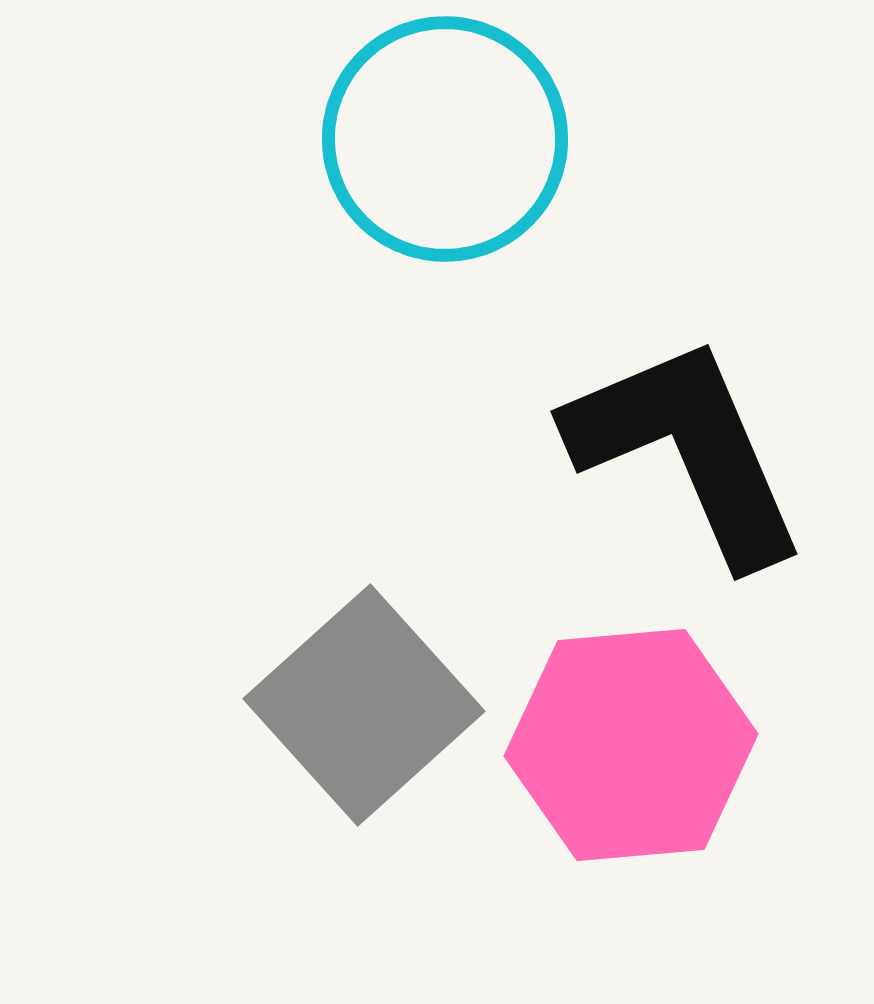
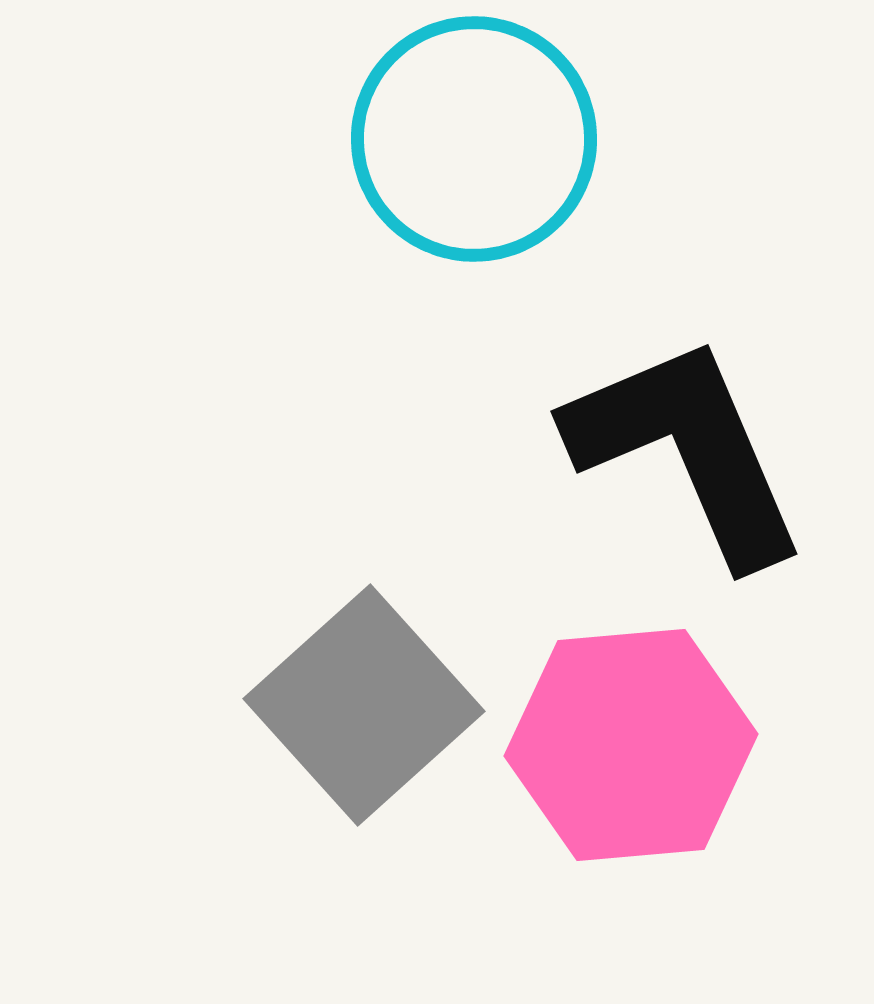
cyan circle: moved 29 px right
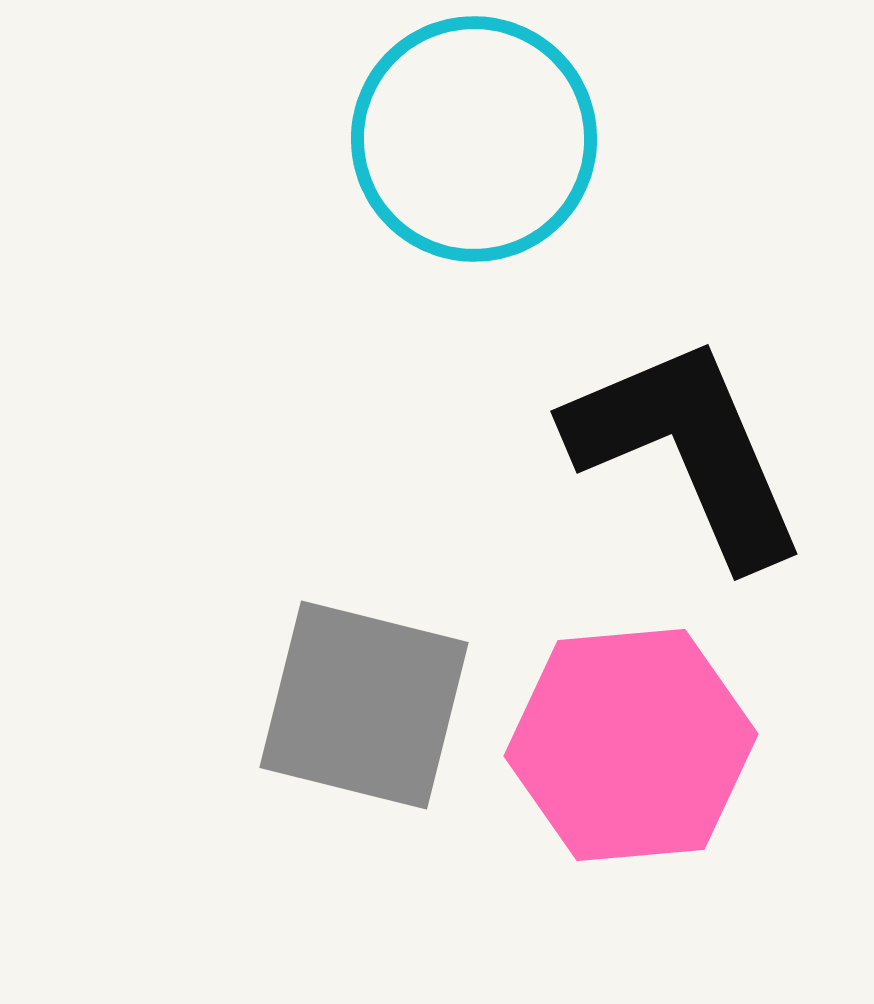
gray square: rotated 34 degrees counterclockwise
